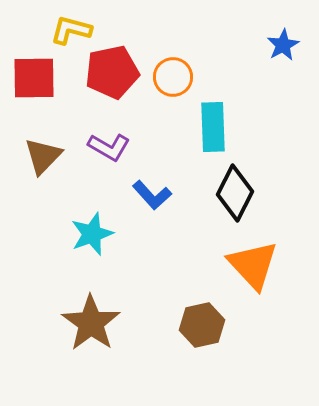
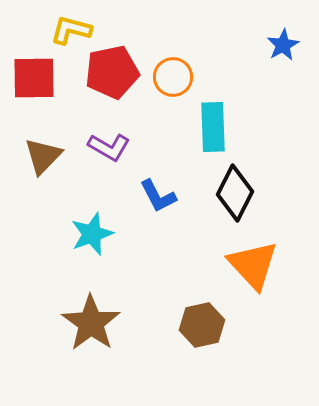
blue L-shape: moved 6 px right, 1 px down; rotated 15 degrees clockwise
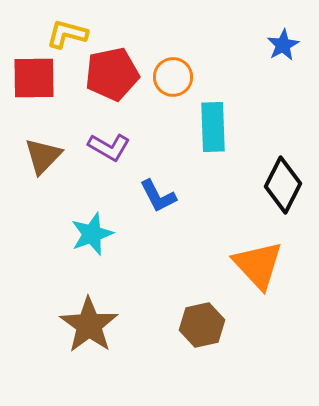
yellow L-shape: moved 4 px left, 4 px down
red pentagon: moved 2 px down
black diamond: moved 48 px right, 8 px up
orange triangle: moved 5 px right
brown star: moved 2 px left, 2 px down
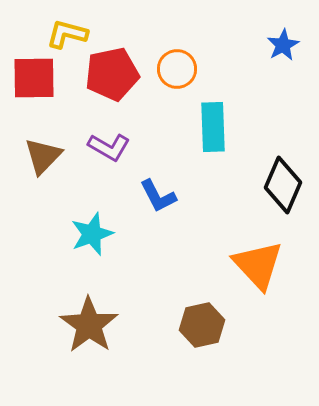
orange circle: moved 4 px right, 8 px up
black diamond: rotated 4 degrees counterclockwise
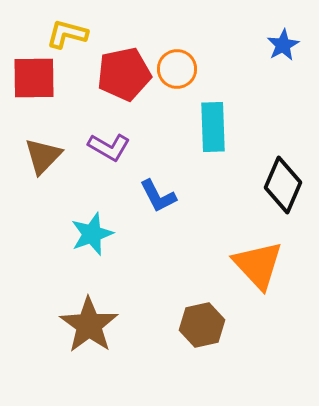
red pentagon: moved 12 px right
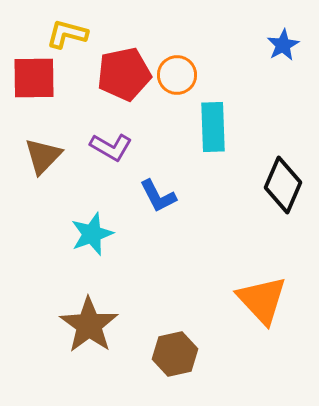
orange circle: moved 6 px down
purple L-shape: moved 2 px right
orange triangle: moved 4 px right, 35 px down
brown hexagon: moved 27 px left, 29 px down
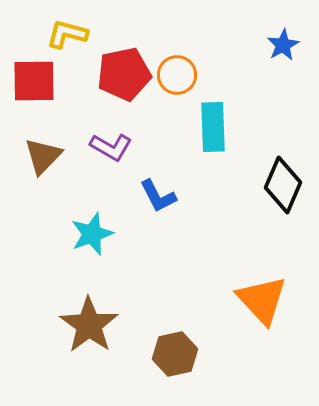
red square: moved 3 px down
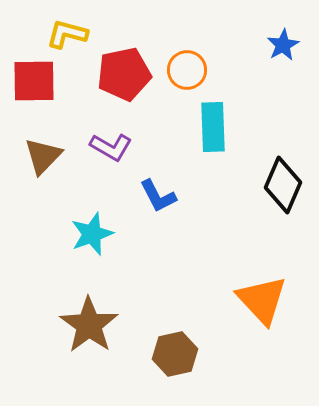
orange circle: moved 10 px right, 5 px up
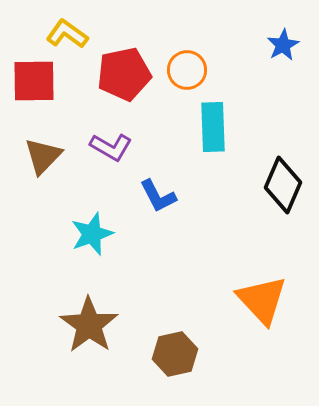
yellow L-shape: rotated 21 degrees clockwise
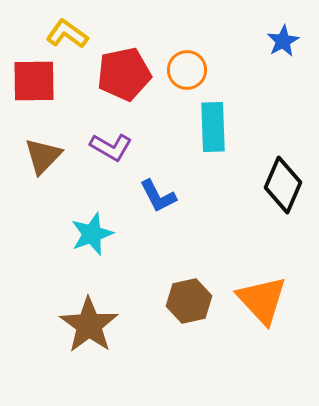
blue star: moved 4 px up
brown hexagon: moved 14 px right, 53 px up
